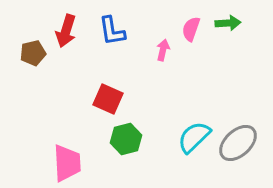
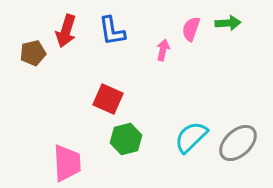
cyan semicircle: moved 3 px left
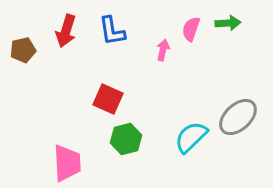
brown pentagon: moved 10 px left, 3 px up
gray ellipse: moved 26 px up
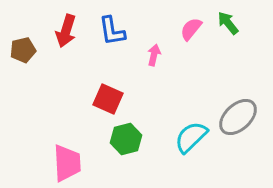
green arrow: rotated 125 degrees counterclockwise
pink semicircle: rotated 20 degrees clockwise
pink arrow: moved 9 px left, 5 px down
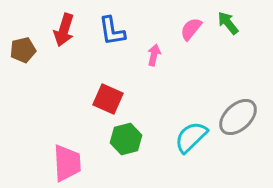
red arrow: moved 2 px left, 1 px up
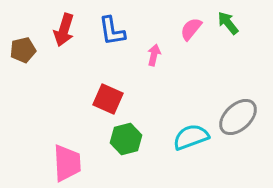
cyan semicircle: rotated 24 degrees clockwise
